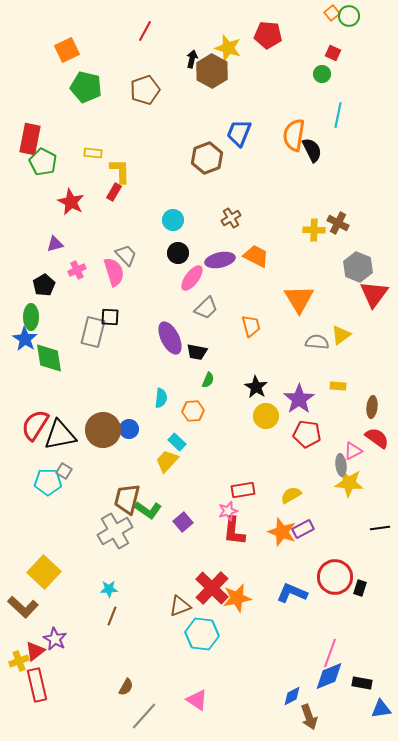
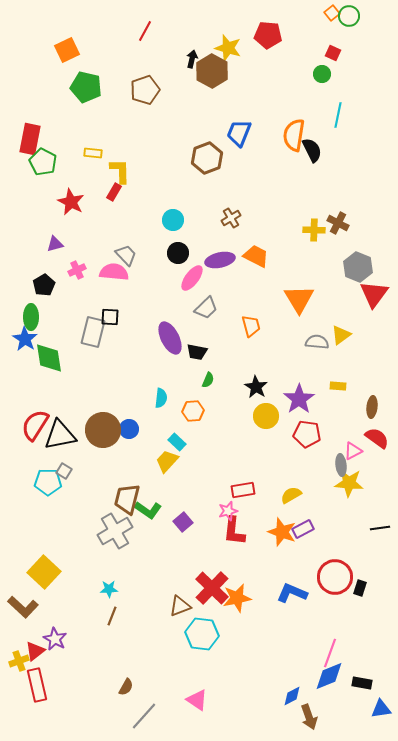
pink semicircle at (114, 272): rotated 68 degrees counterclockwise
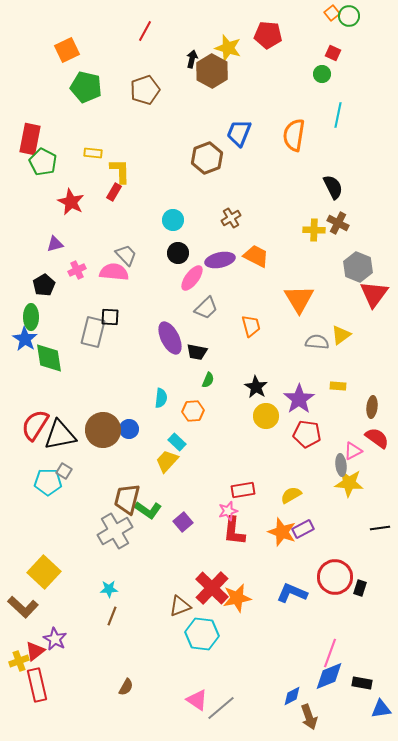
black semicircle at (312, 150): moved 21 px right, 37 px down
gray line at (144, 716): moved 77 px right, 8 px up; rotated 8 degrees clockwise
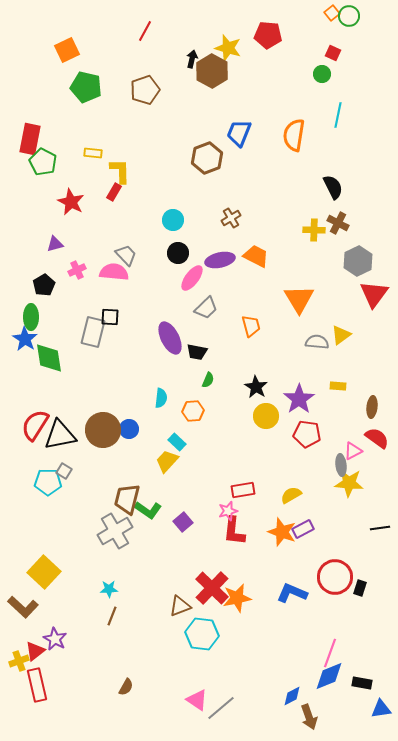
gray hexagon at (358, 267): moved 6 px up; rotated 12 degrees clockwise
